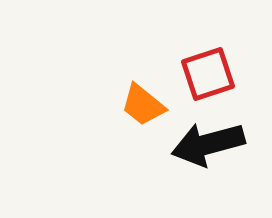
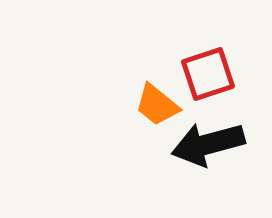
orange trapezoid: moved 14 px right
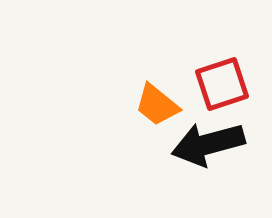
red square: moved 14 px right, 10 px down
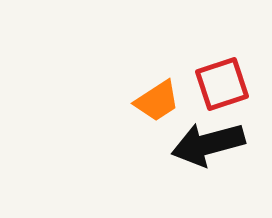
orange trapezoid: moved 4 px up; rotated 72 degrees counterclockwise
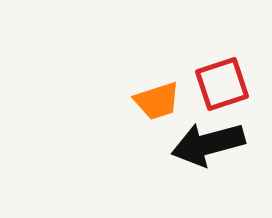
orange trapezoid: rotated 15 degrees clockwise
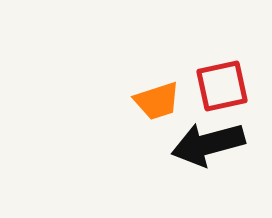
red square: moved 2 px down; rotated 6 degrees clockwise
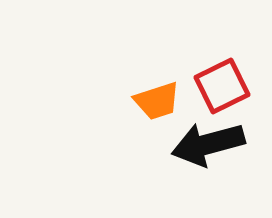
red square: rotated 14 degrees counterclockwise
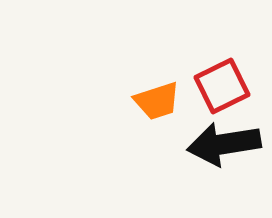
black arrow: moved 16 px right; rotated 6 degrees clockwise
